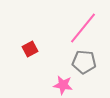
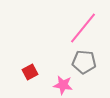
red square: moved 23 px down
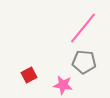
red square: moved 1 px left, 3 px down
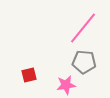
red square: rotated 14 degrees clockwise
pink star: moved 3 px right; rotated 18 degrees counterclockwise
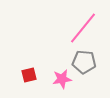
pink star: moved 4 px left, 6 px up
